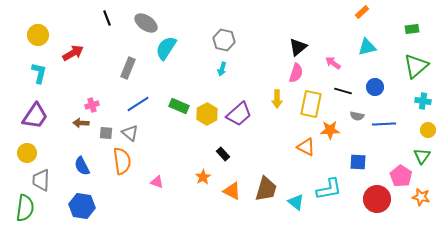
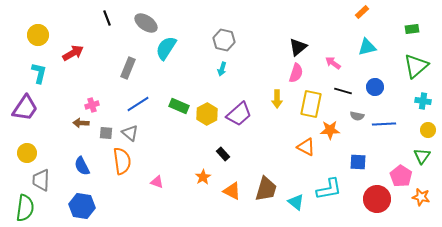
purple trapezoid at (35, 116): moved 10 px left, 8 px up
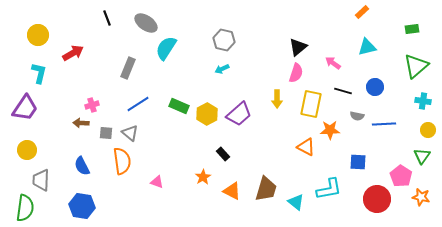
cyan arrow at (222, 69): rotated 48 degrees clockwise
yellow circle at (27, 153): moved 3 px up
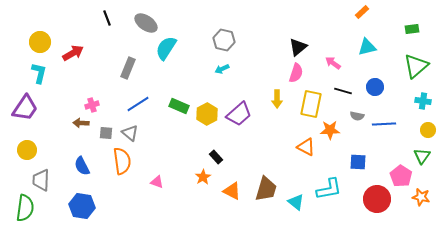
yellow circle at (38, 35): moved 2 px right, 7 px down
black rectangle at (223, 154): moved 7 px left, 3 px down
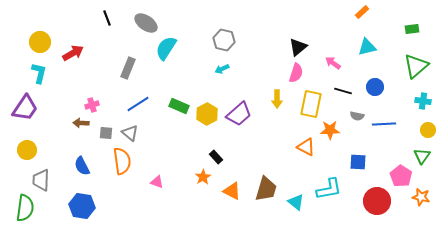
red circle at (377, 199): moved 2 px down
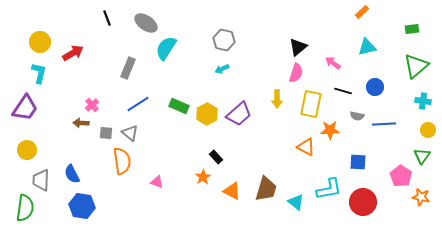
pink cross at (92, 105): rotated 24 degrees counterclockwise
blue semicircle at (82, 166): moved 10 px left, 8 px down
red circle at (377, 201): moved 14 px left, 1 px down
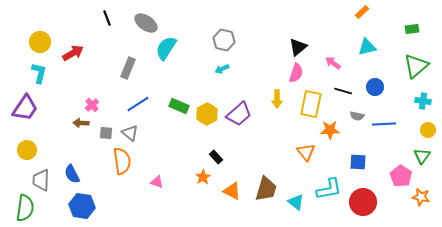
orange triangle at (306, 147): moved 5 px down; rotated 24 degrees clockwise
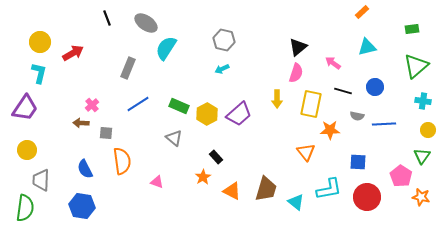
gray triangle at (130, 133): moved 44 px right, 5 px down
blue semicircle at (72, 174): moved 13 px right, 5 px up
red circle at (363, 202): moved 4 px right, 5 px up
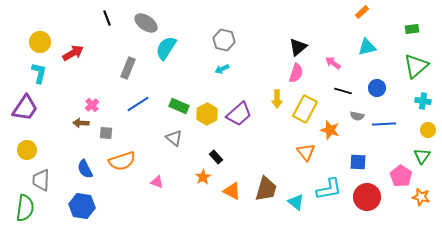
blue circle at (375, 87): moved 2 px right, 1 px down
yellow rectangle at (311, 104): moved 6 px left, 5 px down; rotated 16 degrees clockwise
orange star at (330, 130): rotated 18 degrees clockwise
orange semicircle at (122, 161): rotated 80 degrees clockwise
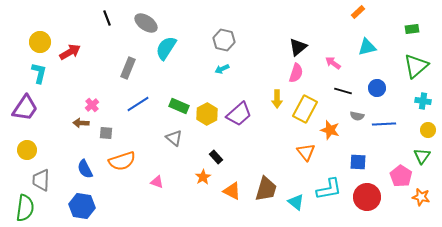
orange rectangle at (362, 12): moved 4 px left
red arrow at (73, 53): moved 3 px left, 1 px up
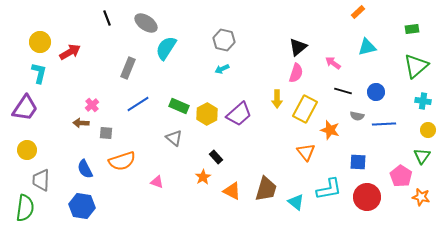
blue circle at (377, 88): moved 1 px left, 4 px down
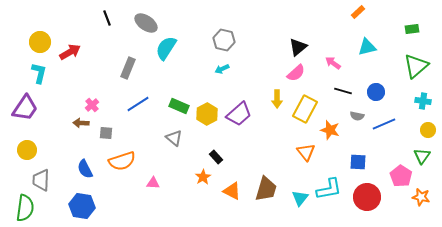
pink semicircle at (296, 73): rotated 30 degrees clockwise
blue line at (384, 124): rotated 20 degrees counterclockwise
pink triangle at (157, 182): moved 4 px left, 1 px down; rotated 16 degrees counterclockwise
cyan triangle at (296, 202): moved 4 px right, 4 px up; rotated 30 degrees clockwise
